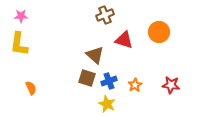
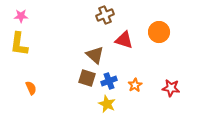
red star: moved 3 px down
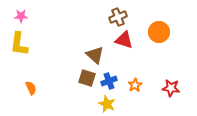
brown cross: moved 13 px right, 2 px down
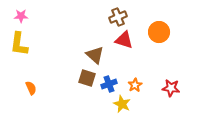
blue cross: moved 3 px down
yellow star: moved 15 px right
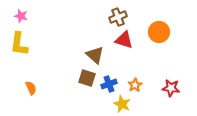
pink star: rotated 16 degrees clockwise
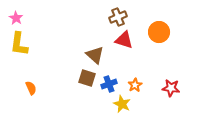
pink star: moved 5 px left, 2 px down; rotated 16 degrees clockwise
